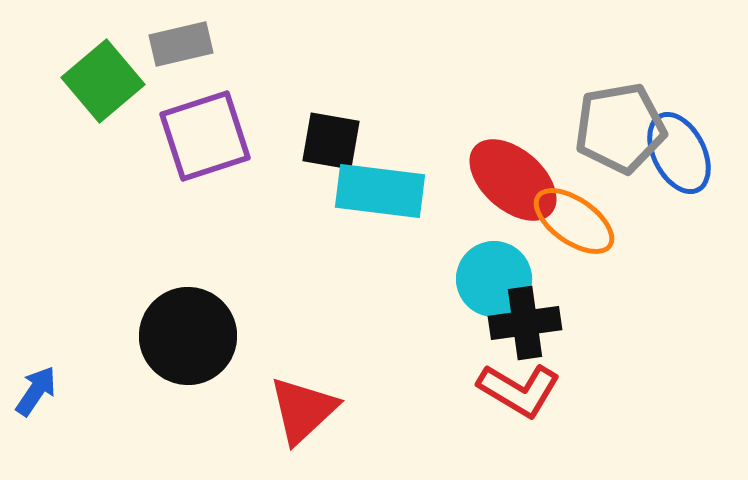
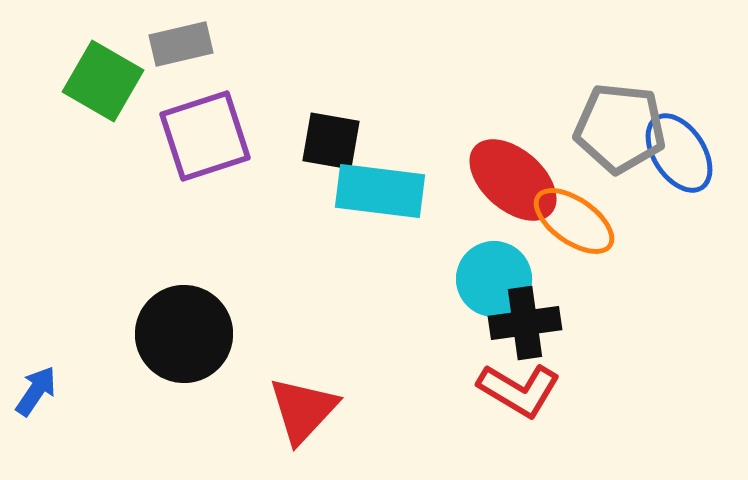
green square: rotated 20 degrees counterclockwise
gray pentagon: rotated 16 degrees clockwise
blue ellipse: rotated 6 degrees counterclockwise
black circle: moved 4 px left, 2 px up
red triangle: rotated 4 degrees counterclockwise
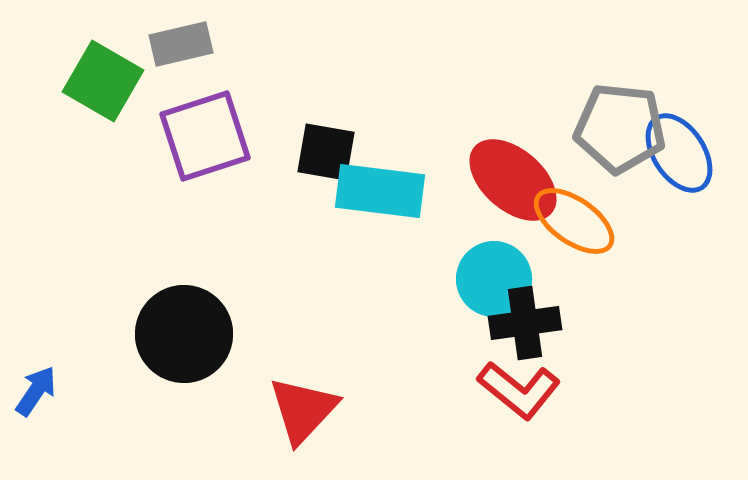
black square: moved 5 px left, 11 px down
red L-shape: rotated 8 degrees clockwise
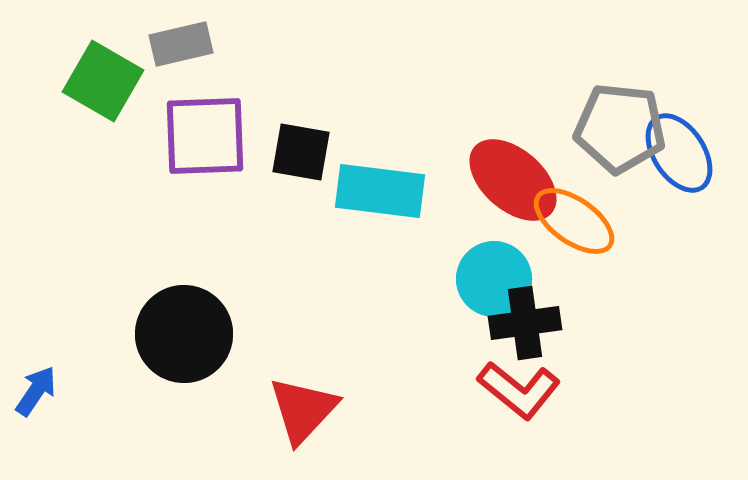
purple square: rotated 16 degrees clockwise
black square: moved 25 px left
